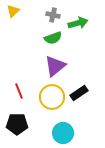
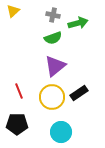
cyan circle: moved 2 px left, 1 px up
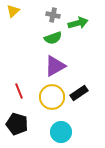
purple triangle: rotated 10 degrees clockwise
black pentagon: rotated 15 degrees clockwise
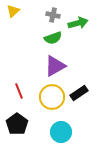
black pentagon: rotated 20 degrees clockwise
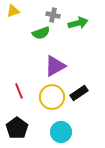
yellow triangle: rotated 24 degrees clockwise
green semicircle: moved 12 px left, 5 px up
black pentagon: moved 4 px down
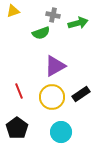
black rectangle: moved 2 px right, 1 px down
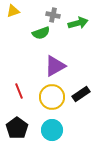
cyan circle: moved 9 px left, 2 px up
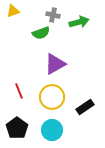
green arrow: moved 1 px right, 1 px up
purple triangle: moved 2 px up
black rectangle: moved 4 px right, 13 px down
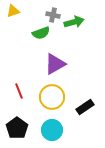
green arrow: moved 5 px left
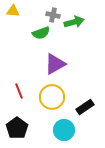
yellow triangle: rotated 24 degrees clockwise
cyan circle: moved 12 px right
